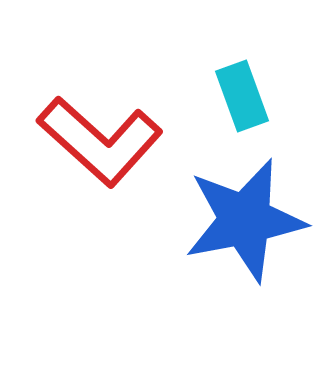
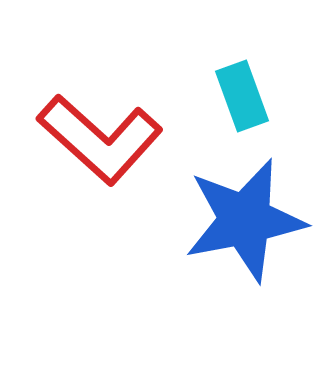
red L-shape: moved 2 px up
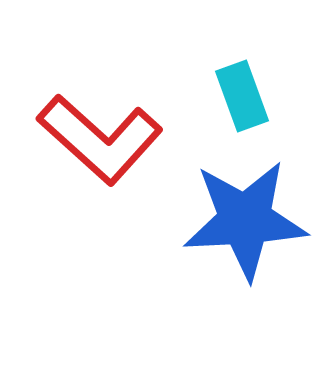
blue star: rotated 8 degrees clockwise
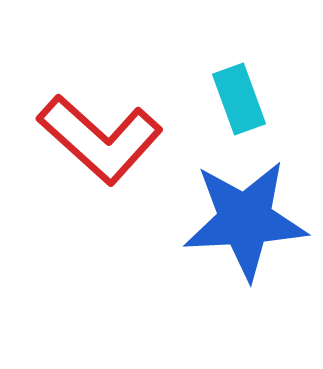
cyan rectangle: moved 3 px left, 3 px down
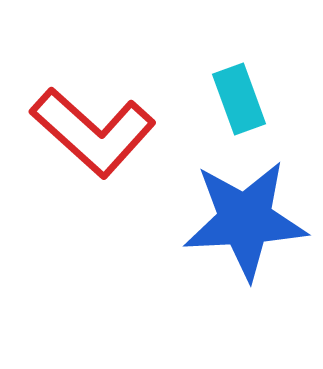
red L-shape: moved 7 px left, 7 px up
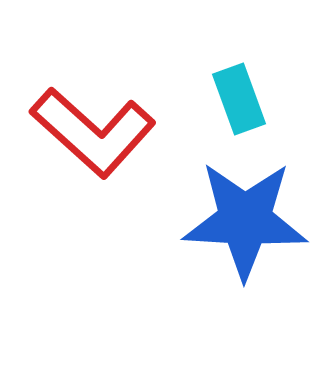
blue star: rotated 6 degrees clockwise
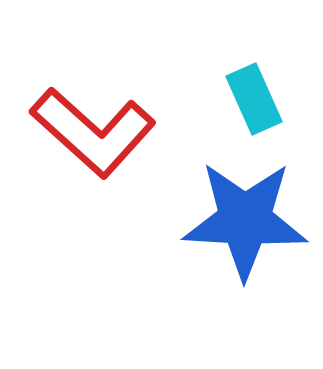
cyan rectangle: moved 15 px right; rotated 4 degrees counterclockwise
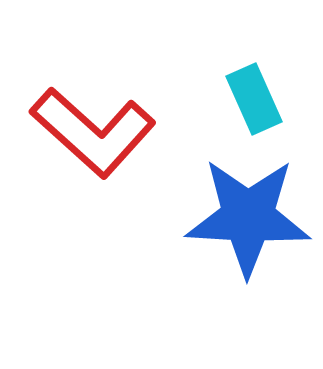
blue star: moved 3 px right, 3 px up
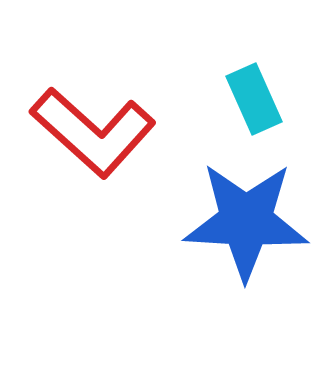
blue star: moved 2 px left, 4 px down
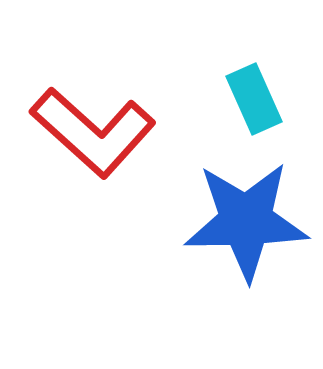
blue star: rotated 4 degrees counterclockwise
